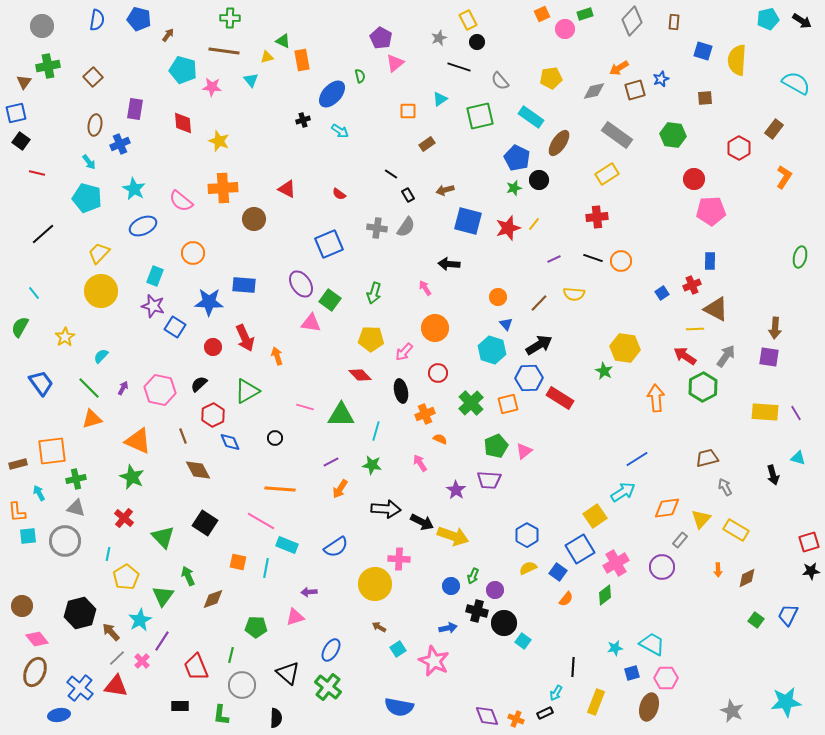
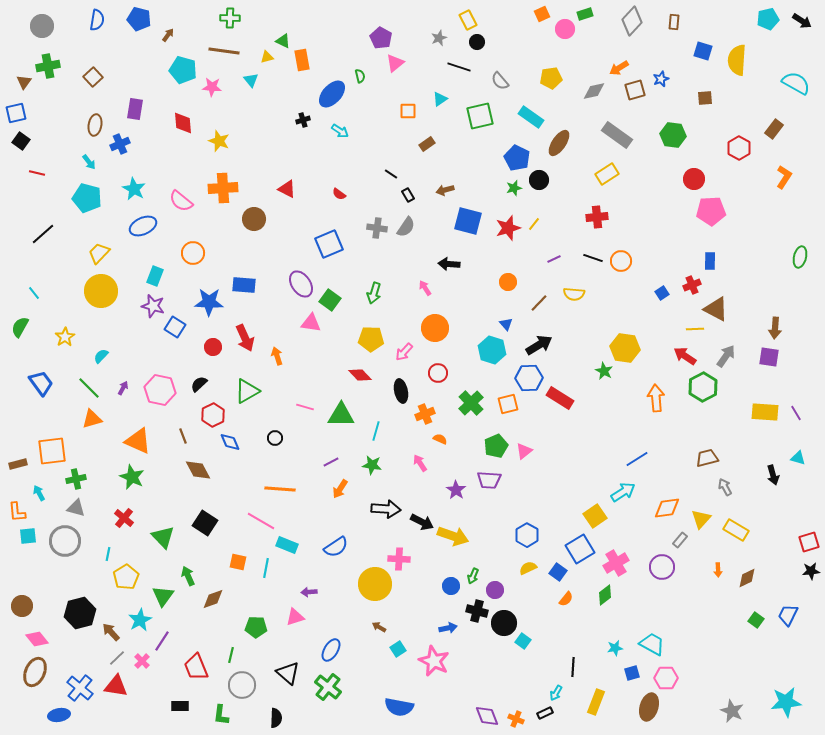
orange circle at (498, 297): moved 10 px right, 15 px up
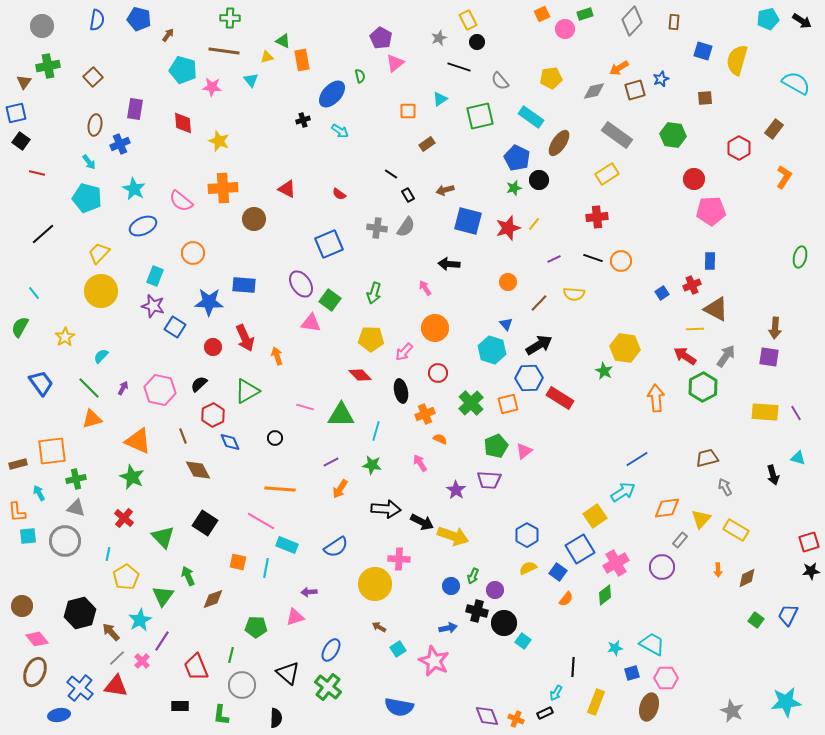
yellow semicircle at (737, 60): rotated 12 degrees clockwise
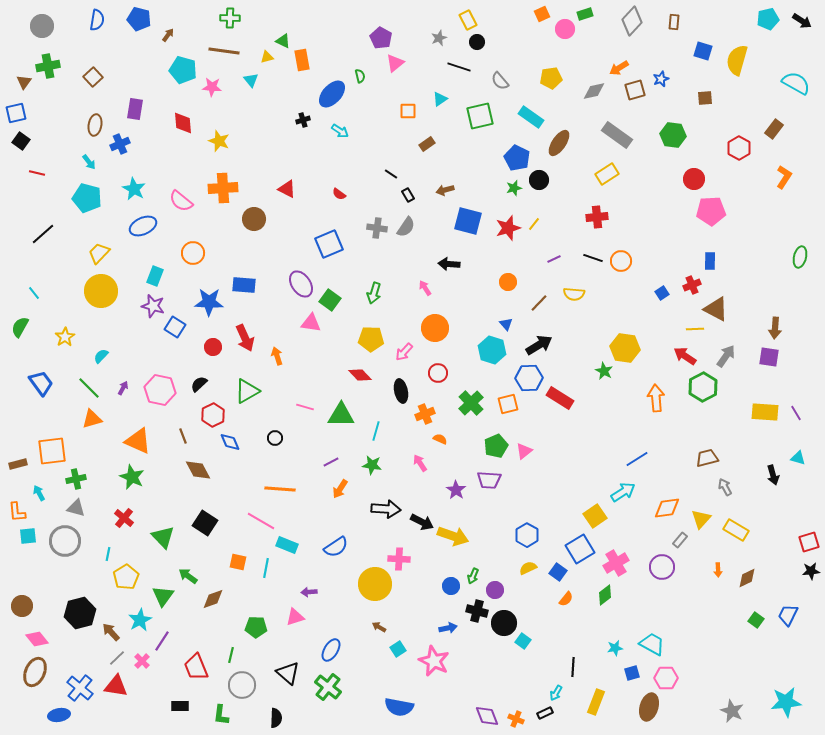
green arrow at (188, 576): rotated 30 degrees counterclockwise
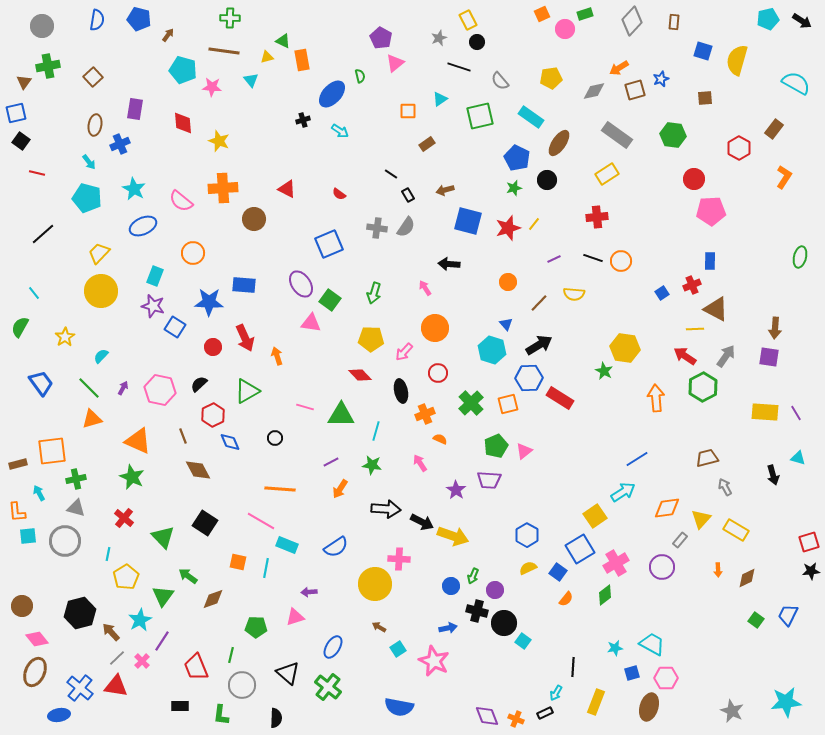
black circle at (539, 180): moved 8 px right
blue ellipse at (331, 650): moved 2 px right, 3 px up
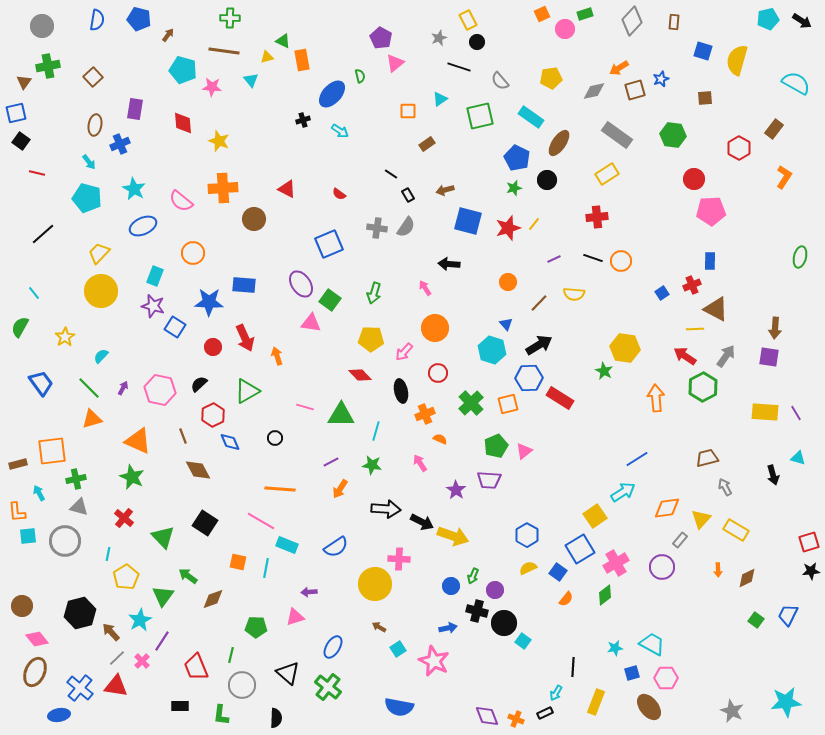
gray triangle at (76, 508): moved 3 px right, 1 px up
brown ellipse at (649, 707): rotated 56 degrees counterclockwise
